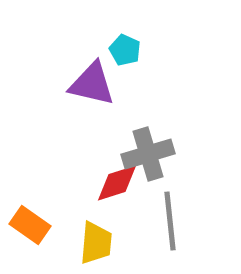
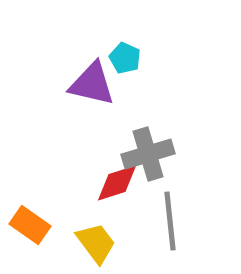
cyan pentagon: moved 8 px down
yellow trapezoid: rotated 42 degrees counterclockwise
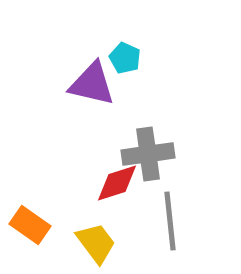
gray cross: rotated 9 degrees clockwise
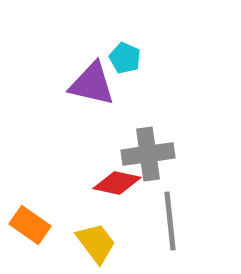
red diamond: rotated 30 degrees clockwise
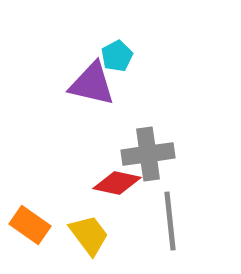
cyan pentagon: moved 8 px left, 2 px up; rotated 20 degrees clockwise
yellow trapezoid: moved 7 px left, 8 px up
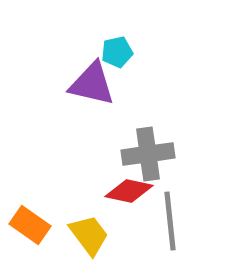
cyan pentagon: moved 4 px up; rotated 16 degrees clockwise
red diamond: moved 12 px right, 8 px down
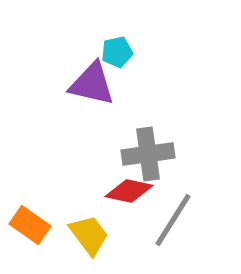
gray line: moved 3 px right, 1 px up; rotated 38 degrees clockwise
